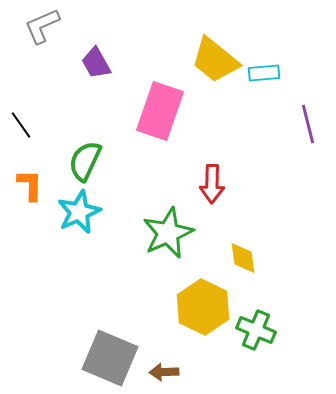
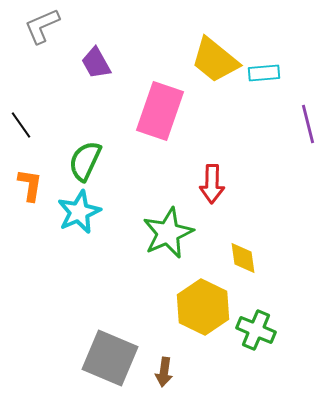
orange L-shape: rotated 8 degrees clockwise
brown arrow: rotated 80 degrees counterclockwise
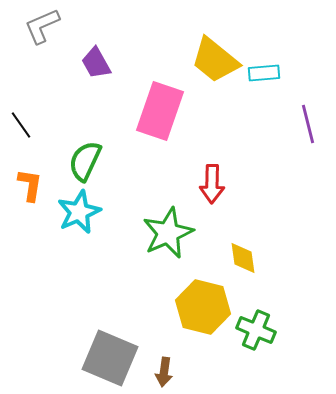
yellow hexagon: rotated 12 degrees counterclockwise
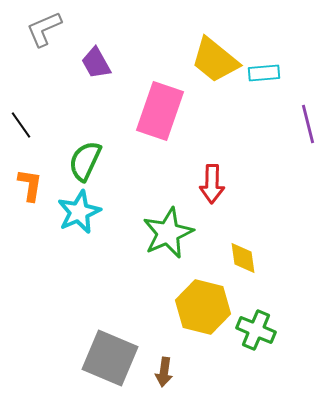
gray L-shape: moved 2 px right, 3 px down
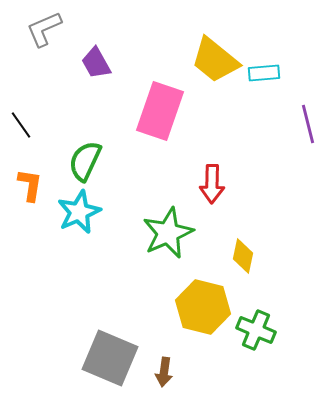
yellow diamond: moved 2 px up; rotated 20 degrees clockwise
